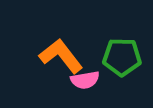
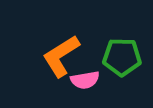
orange L-shape: rotated 84 degrees counterclockwise
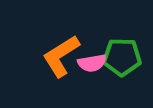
pink semicircle: moved 7 px right, 17 px up
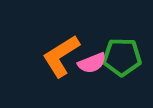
pink semicircle: rotated 12 degrees counterclockwise
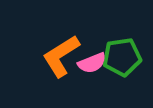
green pentagon: rotated 9 degrees counterclockwise
